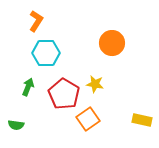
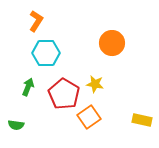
orange square: moved 1 px right, 2 px up
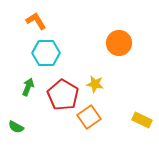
orange L-shape: rotated 65 degrees counterclockwise
orange circle: moved 7 px right
red pentagon: moved 1 px left, 1 px down
yellow rectangle: rotated 12 degrees clockwise
green semicircle: moved 2 px down; rotated 21 degrees clockwise
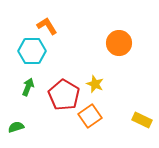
orange L-shape: moved 11 px right, 5 px down
cyan hexagon: moved 14 px left, 2 px up
yellow star: rotated 12 degrees clockwise
red pentagon: moved 1 px right
orange square: moved 1 px right, 1 px up
green semicircle: rotated 133 degrees clockwise
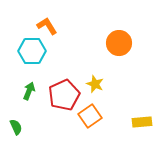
green arrow: moved 1 px right, 4 px down
red pentagon: rotated 16 degrees clockwise
yellow rectangle: moved 2 px down; rotated 30 degrees counterclockwise
green semicircle: rotated 84 degrees clockwise
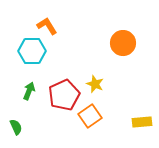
orange circle: moved 4 px right
